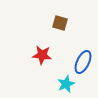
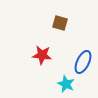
cyan star: rotated 24 degrees counterclockwise
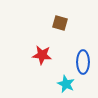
blue ellipse: rotated 25 degrees counterclockwise
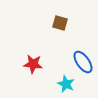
red star: moved 9 px left, 9 px down
blue ellipse: rotated 35 degrees counterclockwise
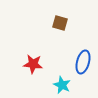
blue ellipse: rotated 50 degrees clockwise
cyan star: moved 4 px left, 1 px down
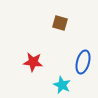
red star: moved 2 px up
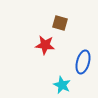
red star: moved 12 px right, 17 px up
